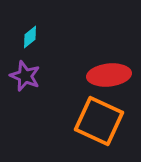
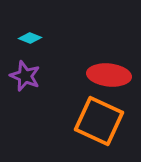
cyan diamond: moved 1 px down; rotated 60 degrees clockwise
red ellipse: rotated 12 degrees clockwise
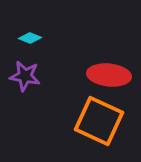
purple star: rotated 12 degrees counterclockwise
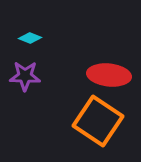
purple star: rotated 8 degrees counterclockwise
orange square: moved 1 px left; rotated 9 degrees clockwise
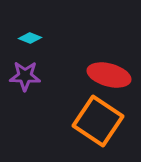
red ellipse: rotated 9 degrees clockwise
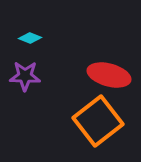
orange square: rotated 18 degrees clockwise
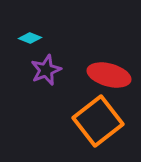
purple star: moved 21 px right, 6 px up; rotated 24 degrees counterclockwise
